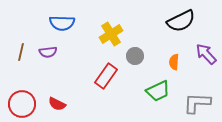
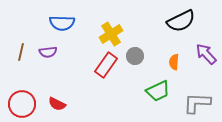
red rectangle: moved 11 px up
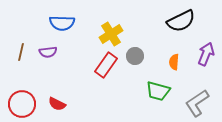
purple arrow: rotated 65 degrees clockwise
green trapezoid: rotated 40 degrees clockwise
gray L-shape: rotated 36 degrees counterclockwise
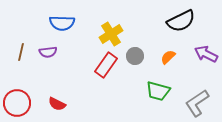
purple arrow: rotated 85 degrees counterclockwise
orange semicircle: moved 6 px left, 5 px up; rotated 42 degrees clockwise
red circle: moved 5 px left, 1 px up
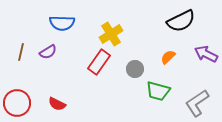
purple semicircle: rotated 24 degrees counterclockwise
gray circle: moved 13 px down
red rectangle: moved 7 px left, 3 px up
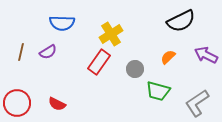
purple arrow: moved 1 px down
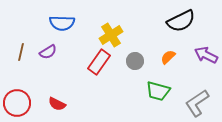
yellow cross: moved 1 px down
gray circle: moved 8 px up
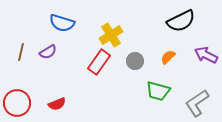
blue semicircle: rotated 15 degrees clockwise
red semicircle: rotated 48 degrees counterclockwise
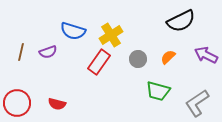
blue semicircle: moved 11 px right, 8 px down
purple semicircle: rotated 12 degrees clockwise
gray circle: moved 3 px right, 2 px up
red semicircle: rotated 36 degrees clockwise
